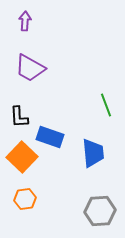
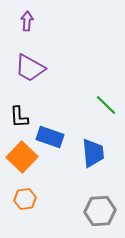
purple arrow: moved 2 px right
green line: rotated 25 degrees counterclockwise
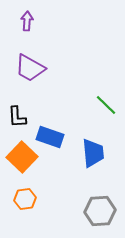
black L-shape: moved 2 px left
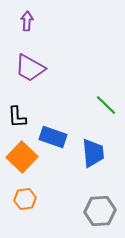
blue rectangle: moved 3 px right
